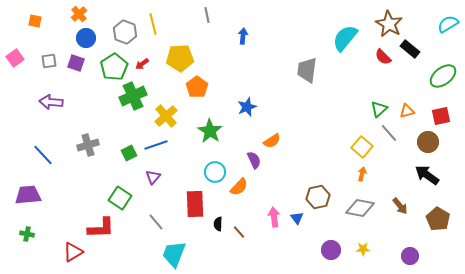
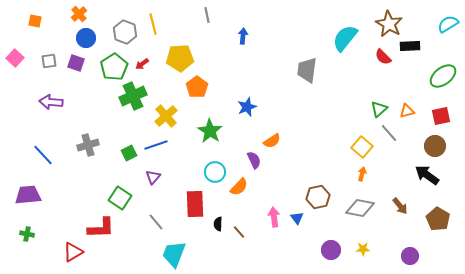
black rectangle at (410, 49): moved 3 px up; rotated 42 degrees counterclockwise
pink square at (15, 58): rotated 12 degrees counterclockwise
brown circle at (428, 142): moved 7 px right, 4 px down
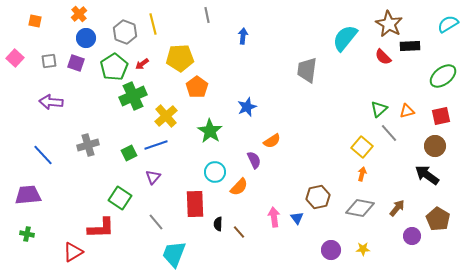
brown arrow at (400, 206): moved 3 px left, 2 px down; rotated 102 degrees counterclockwise
purple circle at (410, 256): moved 2 px right, 20 px up
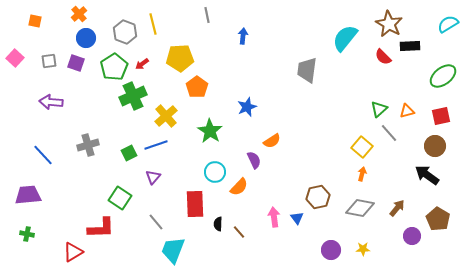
cyan trapezoid at (174, 254): moved 1 px left, 4 px up
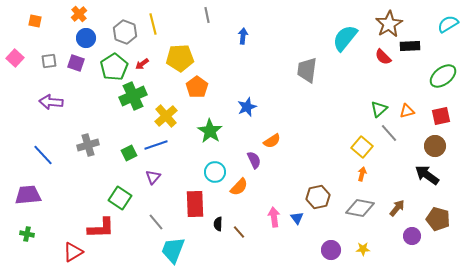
brown star at (389, 24): rotated 12 degrees clockwise
brown pentagon at (438, 219): rotated 15 degrees counterclockwise
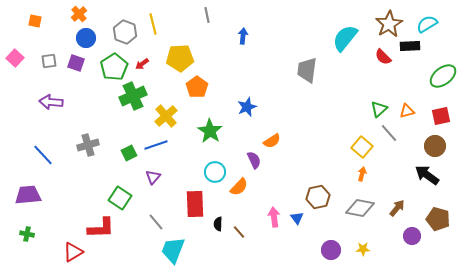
cyan semicircle at (448, 24): moved 21 px left
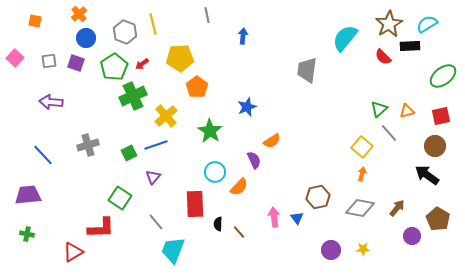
brown pentagon at (438, 219): rotated 15 degrees clockwise
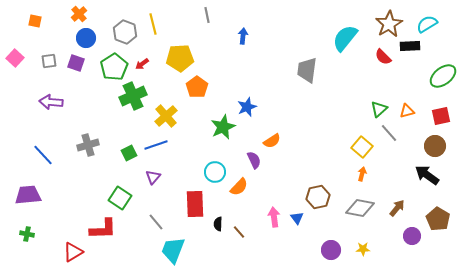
green star at (210, 131): moved 13 px right, 4 px up; rotated 15 degrees clockwise
red L-shape at (101, 228): moved 2 px right, 1 px down
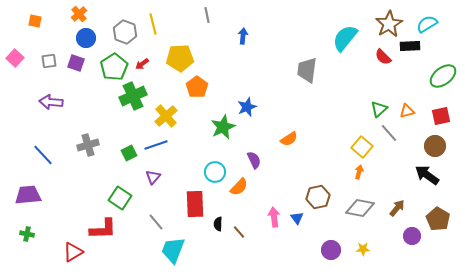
orange semicircle at (272, 141): moved 17 px right, 2 px up
orange arrow at (362, 174): moved 3 px left, 2 px up
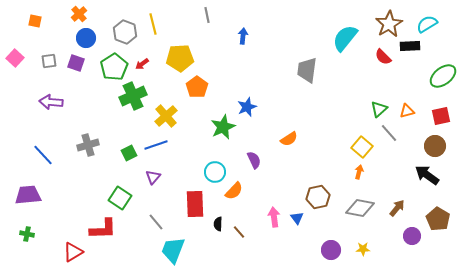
orange semicircle at (239, 187): moved 5 px left, 4 px down
